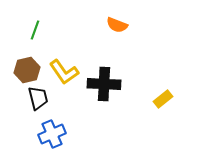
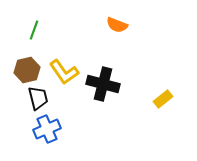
green line: moved 1 px left
black cross: moved 1 px left; rotated 12 degrees clockwise
blue cross: moved 5 px left, 5 px up
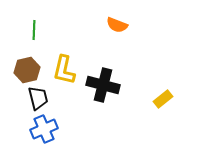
green line: rotated 18 degrees counterclockwise
yellow L-shape: moved 2 px up; rotated 48 degrees clockwise
black cross: moved 1 px down
blue cross: moved 3 px left
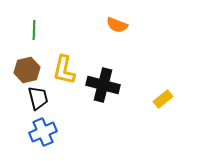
blue cross: moved 1 px left, 3 px down
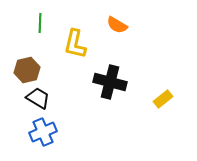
orange semicircle: rotated 10 degrees clockwise
green line: moved 6 px right, 7 px up
yellow L-shape: moved 11 px right, 26 px up
black cross: moved 7 px right, 3 px up
black trapezoid: rotated 45 degrees counterclockwise
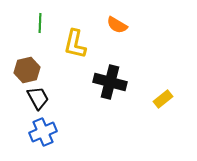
black trapezoid: rotated 30 degrees clockwise
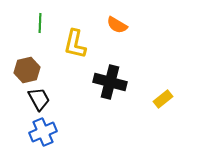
black trapezoid: moved 1 px right, 1 px down
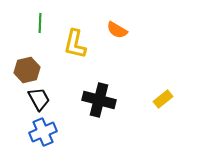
orange semicircle: moved 5 px down
black cross: moved 11 px left, 18 px down
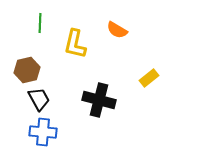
yellow rectangle: moved 14 px left, 21 px up
blue cross: rotated 28 degrees clockwise
